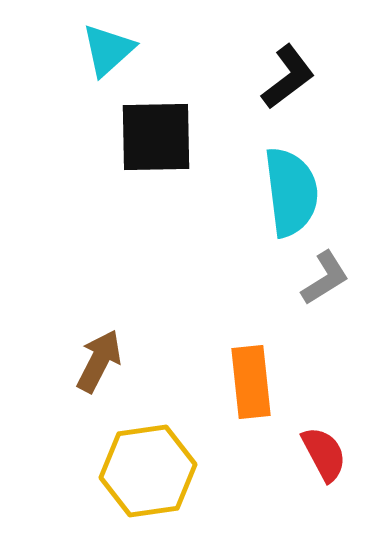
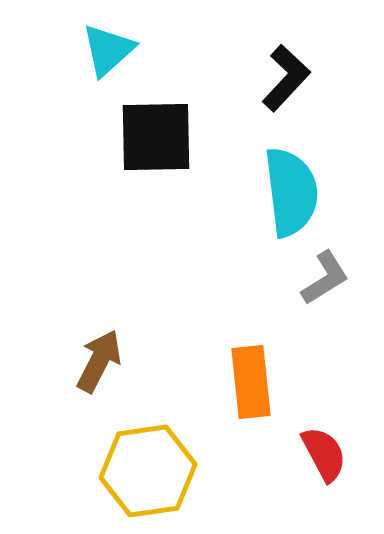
black L-shape: moved 2 px left, 1 px down; rotated 10 degrees counterclockwise
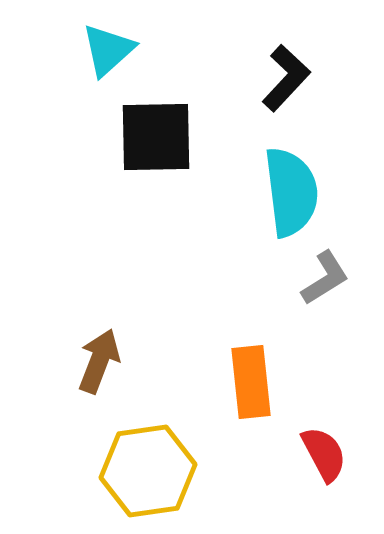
brown arrow: rotated 6 degrees counterclockwise
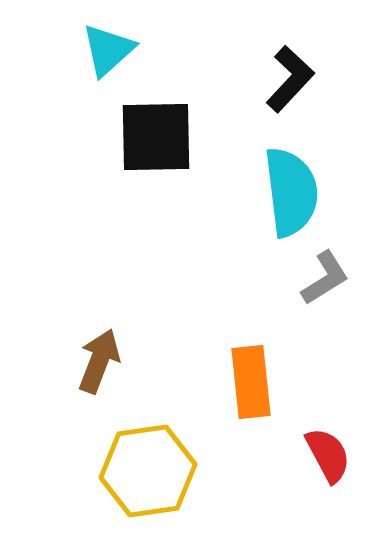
black L-shape: moved 4 px right, 1 px down
red semicircle: moved 4 px right, 1 px down
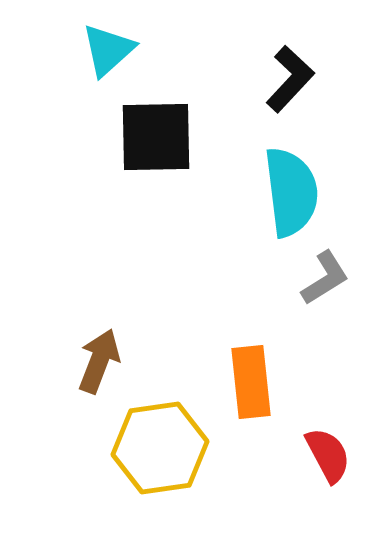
yellow hexagon: moved 12 px right, 23 px up
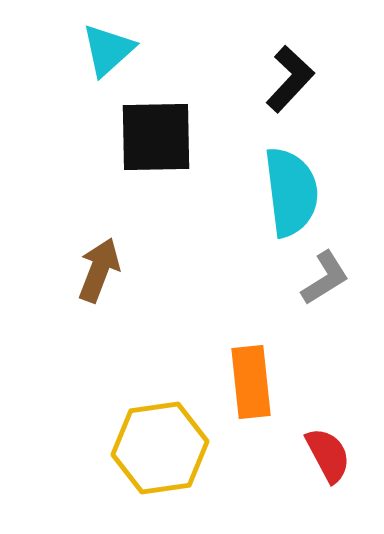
brown arrow: moved 91 px up
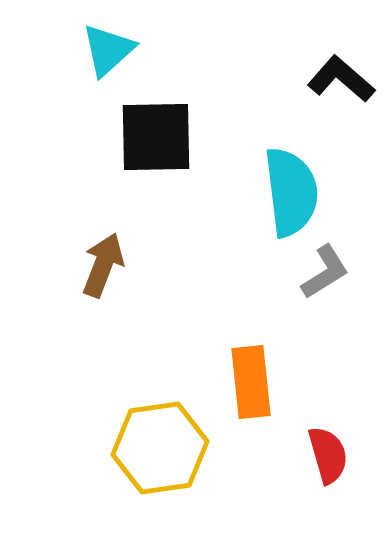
black L-shape: moved 51 px right; rotated 92 degrees counterclockwise
brown arrow: moved 4 px right, 5 px up
gray L-shape: moved 6 px up
red semicircle: rotated 12 degrees clockwise
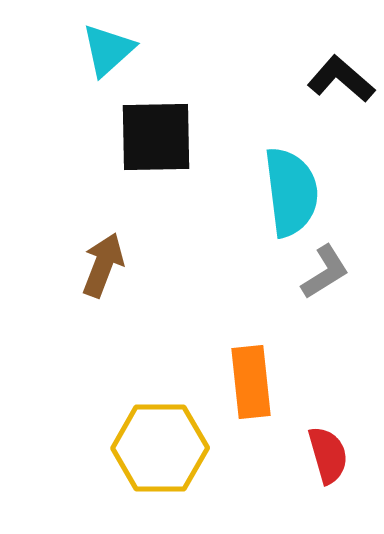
yellow hexagon: rotated 8 degrees clockwise
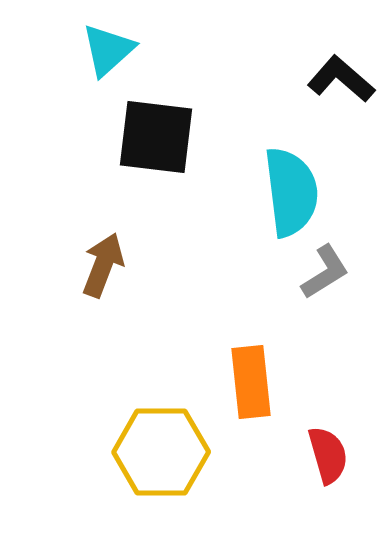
black square: rotated 8 degrees clockwise
yellow hexagon: moved 1 px right, 4 px down
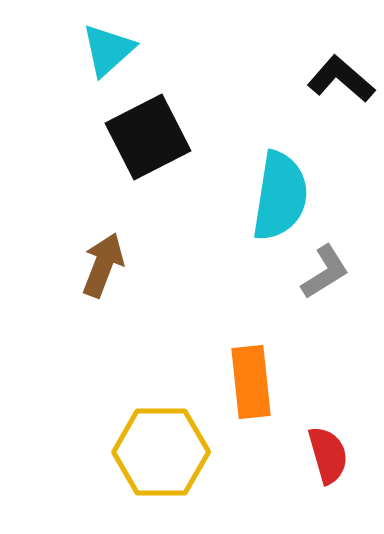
black square: moved 8 px left; rotated 34 degrees counterclockwise
cyan semicircle: moved 11 px left, 4 px down; rotated 16 degrees clockwise
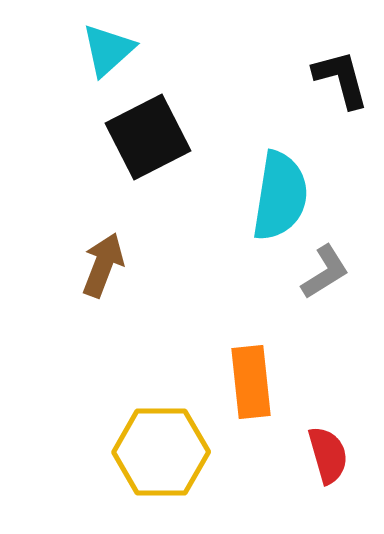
black L-shape: rotated 34 degrees clockwise
